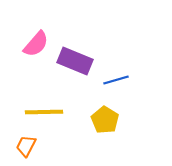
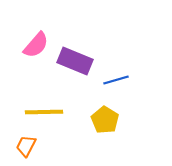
pink semicircle: moved 1 px down
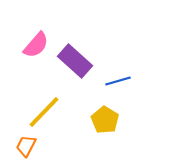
purple rectangle: rotated 20 degrees clockwise
blue line: moved 2 px right, 1 px down
yellow line: rotated 45 degrees counterclockwise
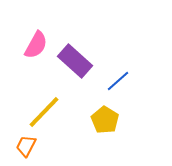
pink semicircle: rotated 12 degrees counterclockwise
blue line: rotated 25 degrees counterclockwise
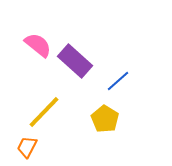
pink semicircle: moved 2 px right; rotated 80 degrees counterclockwise
yellow pentagon: moved 1 px up
orange trapezoid: moved 1 px right, 1 px down
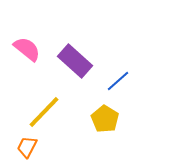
pink semicircle: moved 11 px left, 4 px down
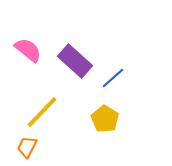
pink semicircle: moved 1 px right, 1 px down
blue line: moved 5 px left, 3 px up
yellow line: moved 2 px left
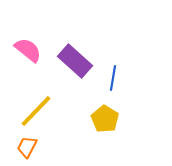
blue line: rotated 40 degrees counterclockwise
yellow line: moved 6 px left, 1 px up
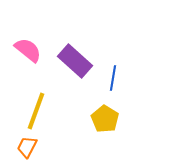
yellow line: rotated 24 degrees counterclockwise
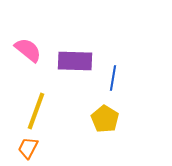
purple rectangle: rotated 40 degrees counterclockwise
orange trapezoid: moved 1 px right, 1 px down
